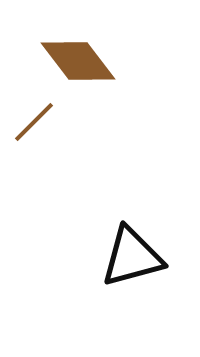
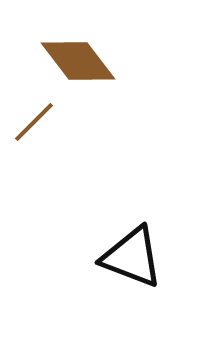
black triangle: rotated 36 degrees clockwise
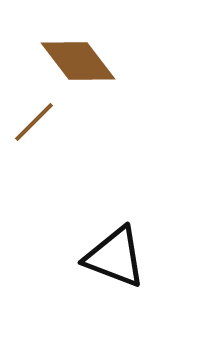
black triangle: moved 17 px left
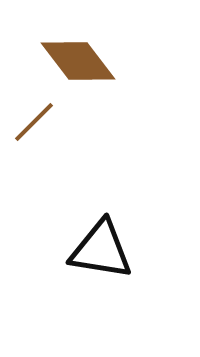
black triangle: moved 14 px left, 7 px up; rotated 12 degrees counterclockwise
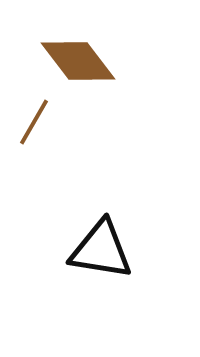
brown line: rotated 15 degrees counterclockwise
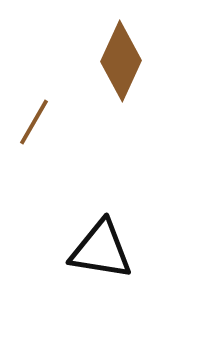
brown diamond: moved 43 px right; rotated 62 degrees clockwise
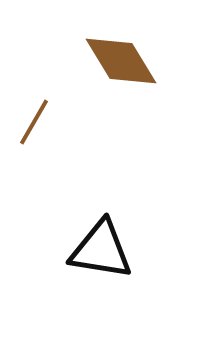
brown diamond: rotated 56 degrees counterclockwise
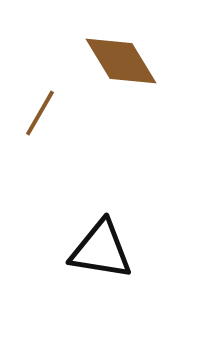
brown line: moved 6 px right, 9 px up
